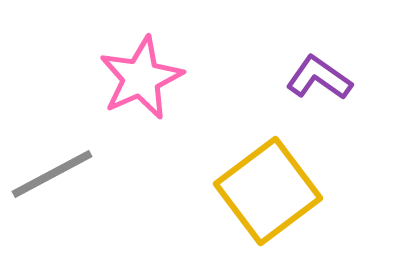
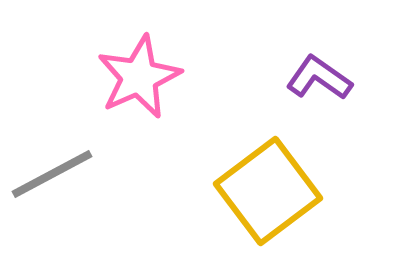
pink star: moved 2 px left, 1 px up
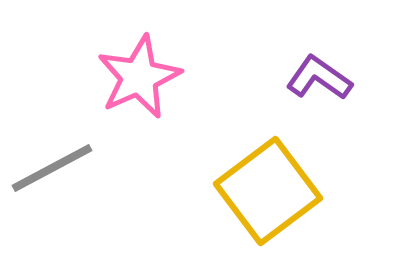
gray line: moved 6 px up
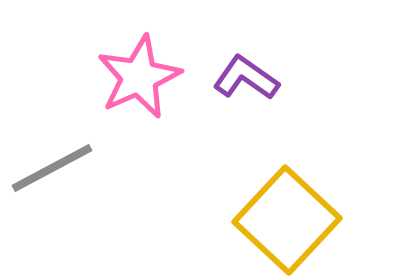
purple L-shape: moved 73 px left
yellow square: moved 19 px right, 29 px down; rotated 10 degrees counterclockwise
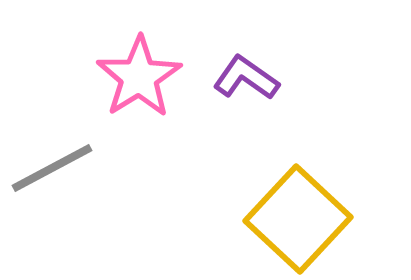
pink star: rotated 8 degrees counterclockwise
yellow square: moved 11 px right, 1 px up
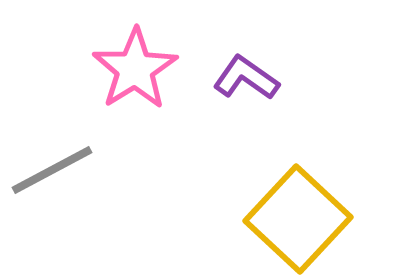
pink star: moved 4 px left, 8 px up
gray line: moved 2 px down
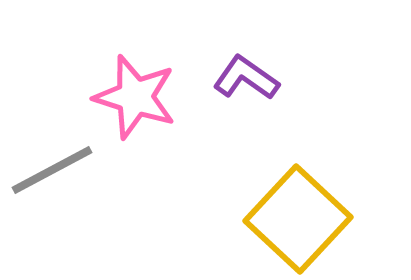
pink star: moved 28 px down; rotated 22 degrees counterclockwise
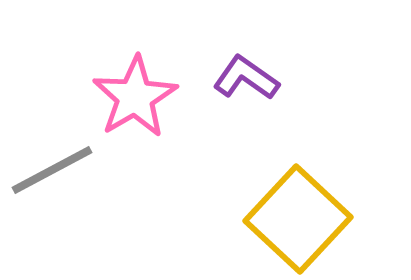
pink star: rotated 24 degrees clockwise
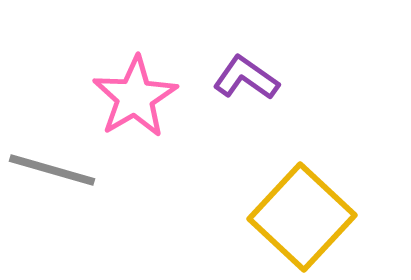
gray line: rotated 44 degrees clockwise
yellow square: moved 4 px right, 2 px up
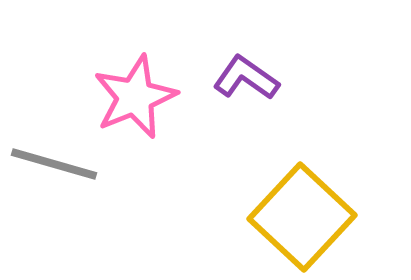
pink star: rotated 8 degrees clockwise
gray line: moved 2 px right, 6 px up
